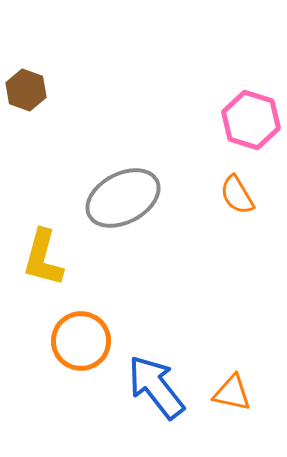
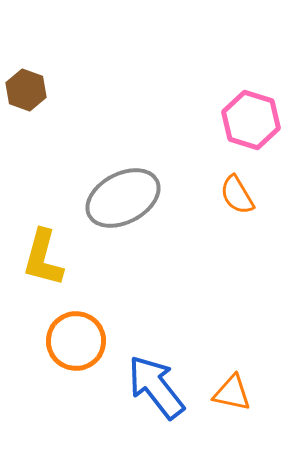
orange circle: moved 5 px left
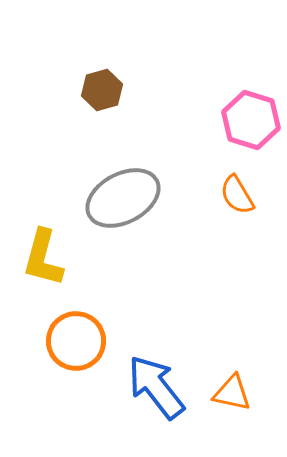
brown hexagon: moved 76 px right; rotated 24 degrees clockwise
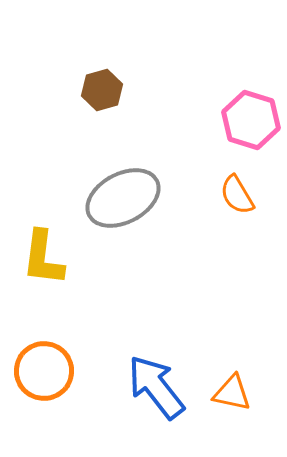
yellow L-shape: rotated 8 degrees counterclockwise
orange circle: moved 32 px left, 30 px down
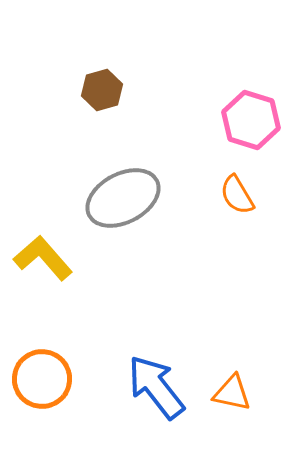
yellow L-shape: rotated 132 degrees clockwise
orange circle: moved 2 px left, 8 px down
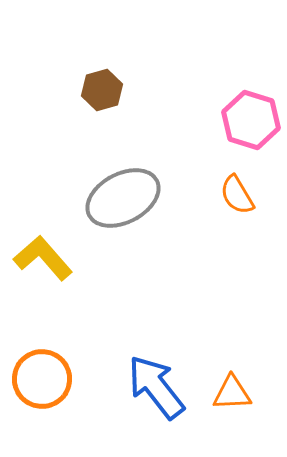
orange triangle: rotated 15 degrees counterclockwise
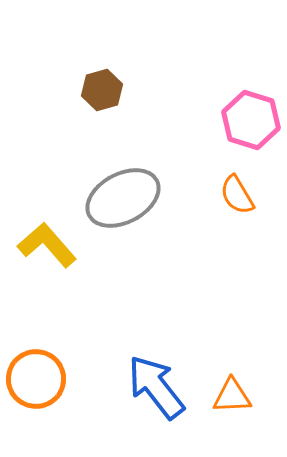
yellow L-shape: moved 4 px right, 13 px up
orange circle: moved 6 px left
orange triangle: moved 3 px down
